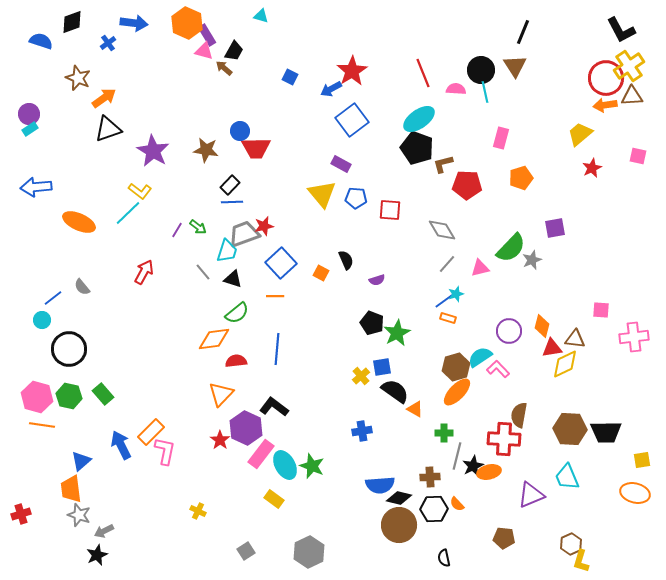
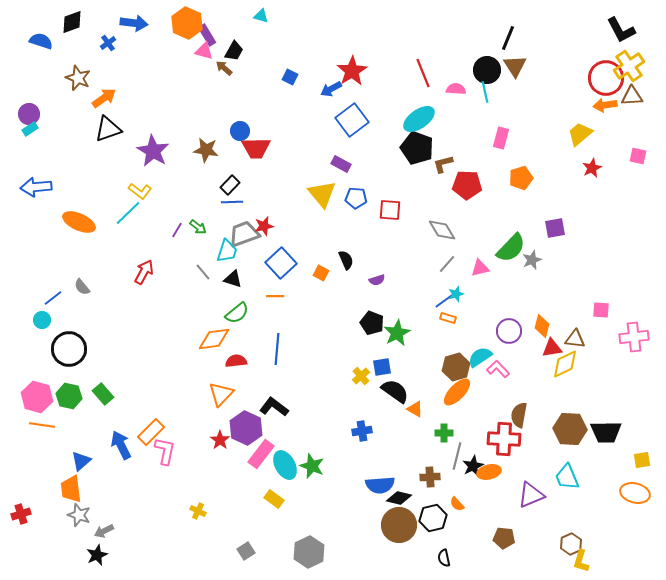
black line at (523, 32): moved 15 px left, 6 px down
black circle at (481, 70): moved 6 px right
black hexagon at (434, 509): moved 1 px left, 9 px down; rotated 12 degrees counterclockwise
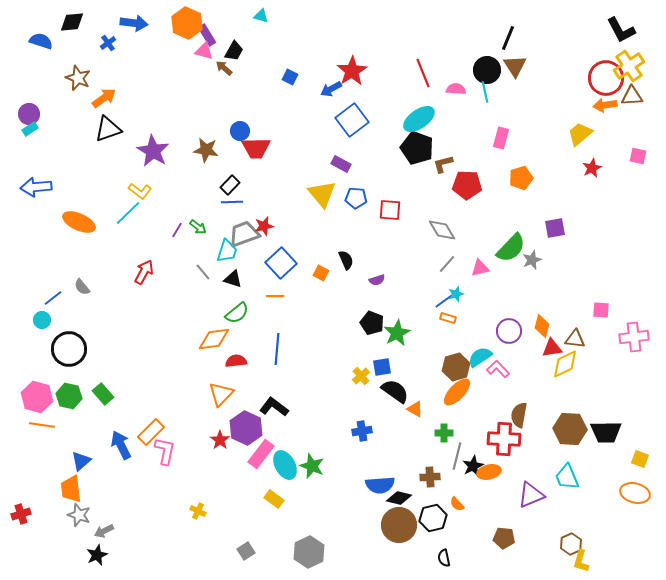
black diamond at (72, 22): rotated 15 degrees clockwise
yellow square at (642, 460): moved 2 px left, 1 px up; rotated 30 degrees clockwise
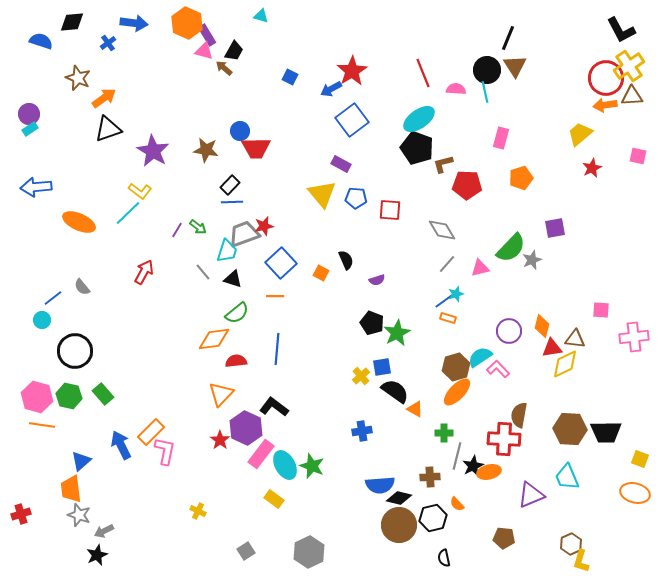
black circle at (69, 349): moved 6 px right, 2 px down
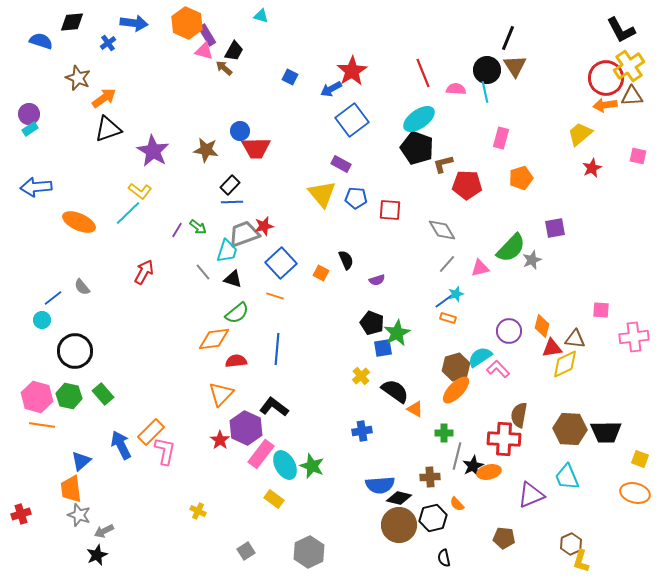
orange line at (275, 296): rotated 18 degrees clockwise
blue square at (382, 367): moved 1 px right, 19 px up
orange ellipse at (457, 392): moved 1 px left, 2 px up
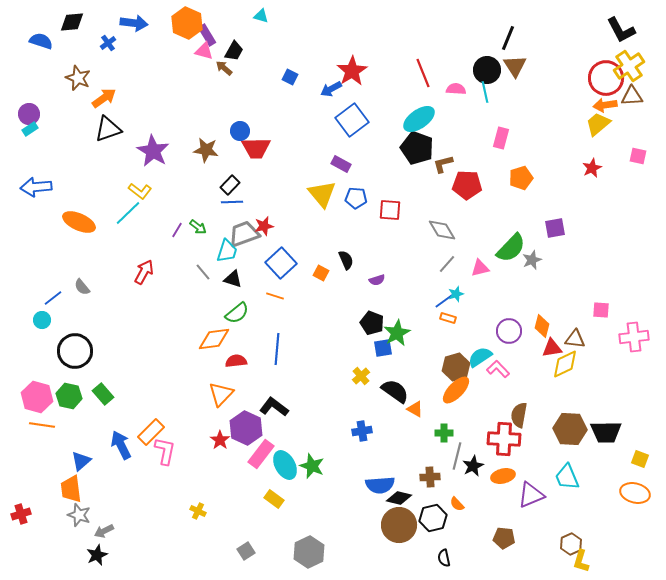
yellow trapezoid at (580, 134): moved 18 px right, 10 px up
orange ellipse at (489, 472): moved 14 px right, 4 px down
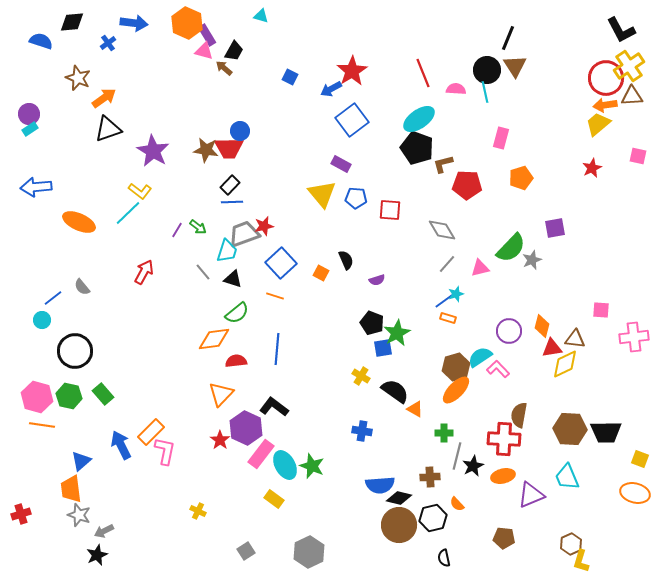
red trapezoid at (256, 148): moved 27 px left
yellow cross at (361, 376): rotated 18 degrees counterclockwise
blue cross at (362, 431): rotated 18 degrees clockwise
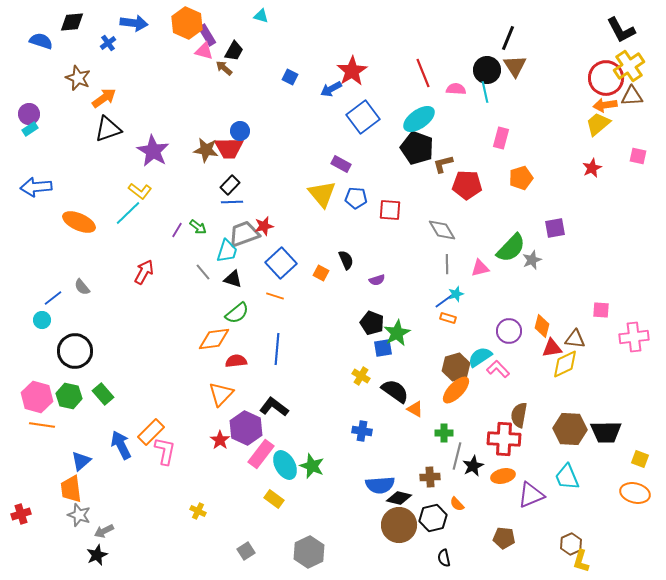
blue square at (352, 120): moved 11 px right, 3 px up
gray line at (447, 264): rotated 42 degrees counterclockwise
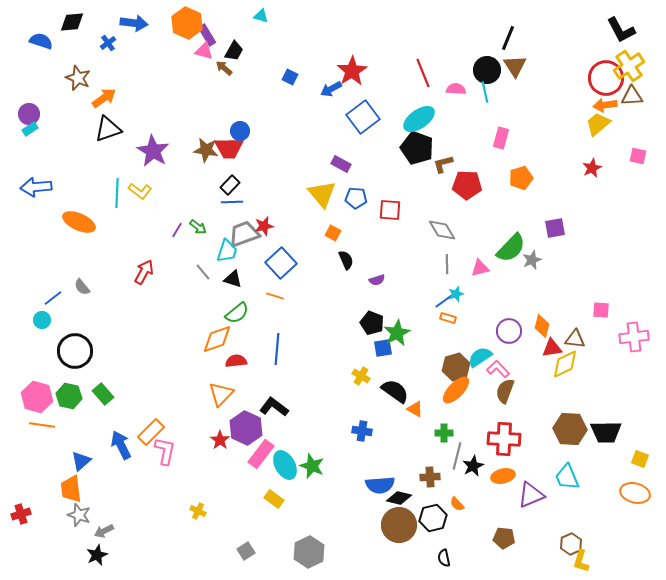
cyan line at (128, 213): moved 11 px left, 20 px up; rotated 44 degrees counterclockwise
orange square at (321, 273): moved 12 px right, 40 px up
orange diamond at (214, 339): moved 3 px right; rotated 12 degrees counterclockwise
brown semicircle at (519, 415): moved 14 px left, 24 px up; rotated 10 degrees clockwise
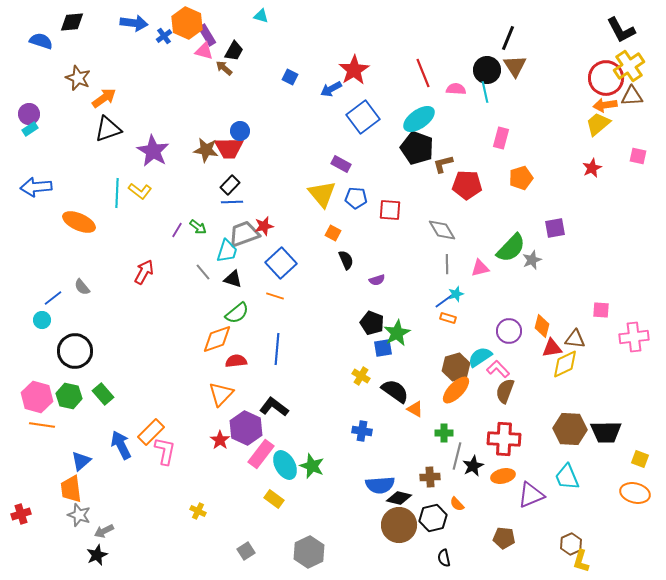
blue cross at (108, 43): moved 56 px right, 7 px up
red star at (352, 71): moved 2 px right, 1 px up
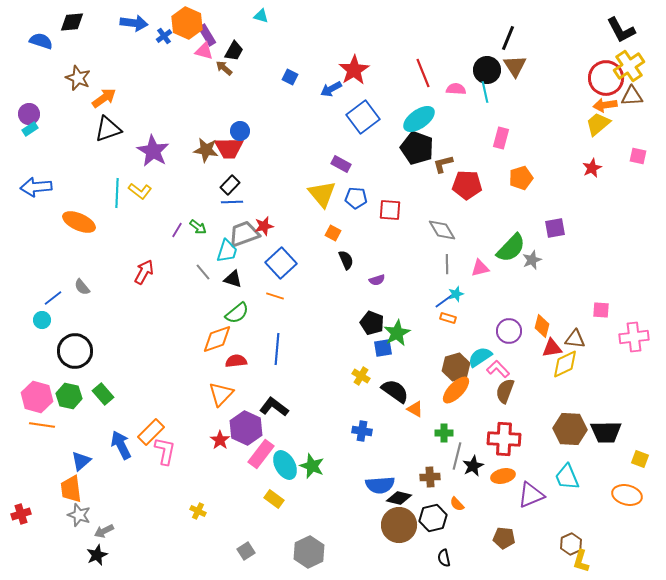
orange ellipse at (635, 493): moved 8 px left, 2 px down
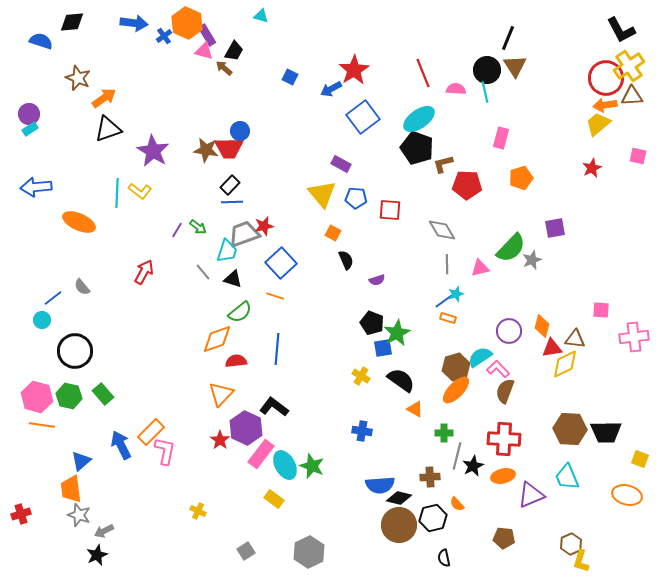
green semicircle at (237, 313): moved 3 px right, 1 px up
black semicircle at (395, 391): moved 6 px right, 11 px up
